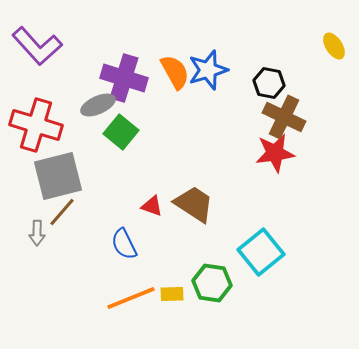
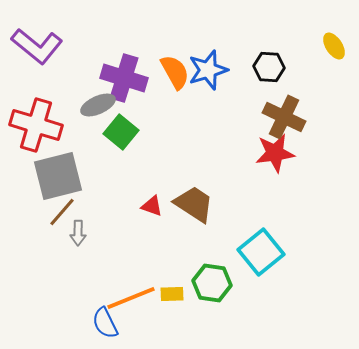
purple L-shape: rotated 9 degrees counterclockwise
black hexagon: moved 16 px up; rotated 8 degrees counterclockwise
gray arrow: moved 41 px right
blue semicircle: moved 19 px left, 79 px down
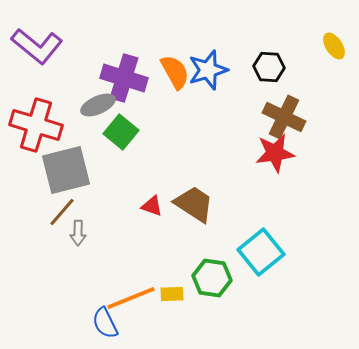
gray square: moved 8 px right, 6 px up
green hexagon: moved 5 px up
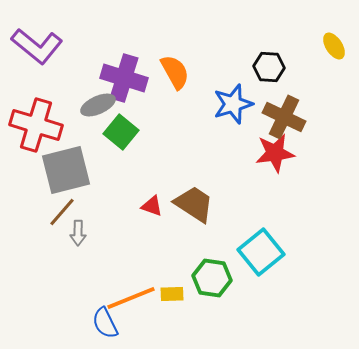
blue star: moved 25 px right, 34 px down
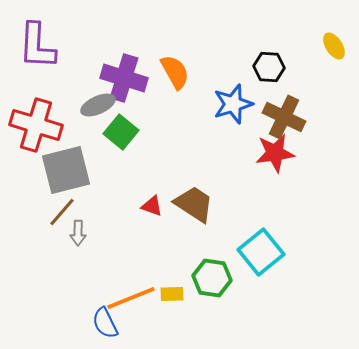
purple L-shape: rotated 54 degrees clockwise
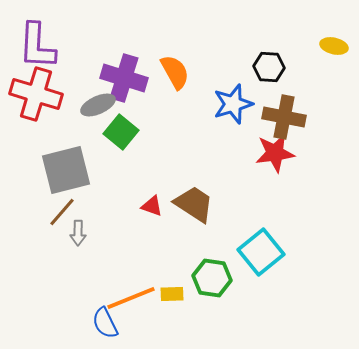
yellow ellipse: rotated 44 degrees counterclockwise
brown cross: rotated 15 degrees counterclockwise
red cross: moved 31 px up
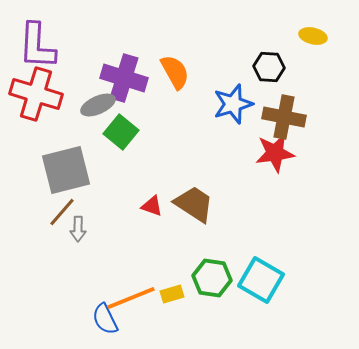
yellow ellipse: moved 21 px left, 10 px up
gray arrow: moved 4 px up
cyan square: moved 28 px down; rotated 21 degrees counterclockwise
yellow rectangle: rotated 15 degrees counterclockwise
blue semicircle: moved 4 px up
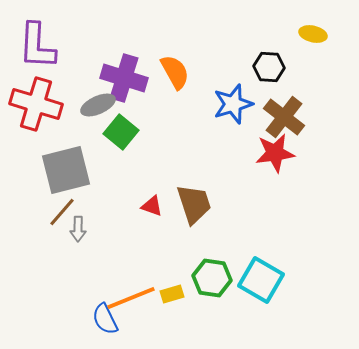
yellow ellipse: moved 2 px up
red cross: moved 10 px down
brown cross: rotated 27 degrees clockwise
brown trapezoid: rotated 39 degrees clockwise
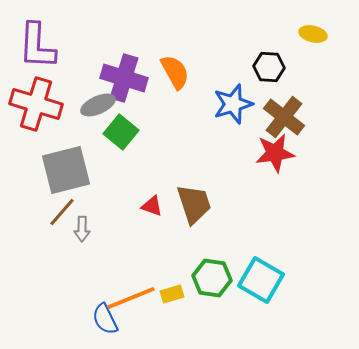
gray arrow: moved 4 px right
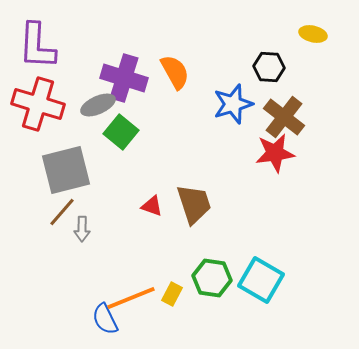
red cross: moved 2 px right
yellow rectangle: rotated 45 degrees counterclockwise
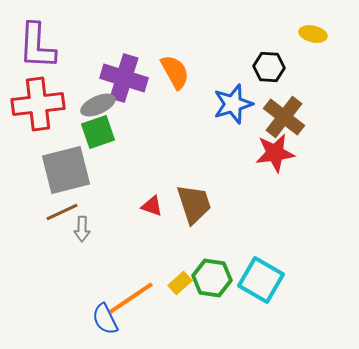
red cross: rotated 24 degrees counterclockwise
green square: moved 23 px left; rotated 32 degrees clockwise
brown line: rotated 24 degrees clockwise
yellow rectangle: moved 8 px right, 11 px up; rotated 20 degrees clockwise
orange line: rotated 12 degrees counterclockwise
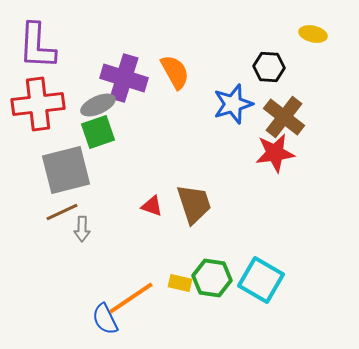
yellow rectangle: rotated 55 degrees clockwise
